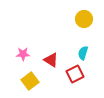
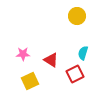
yellow circle: moved 7 px left, 3 px up
yellow square: rotated 12 degrees clockwise
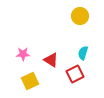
yellow circle: moved 3 px right
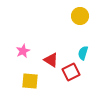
pink star: moved 3 px up; rotated 24 degrees counterclockwise
red square: moved 4 px left, 2 px up
yellow square: rotated 30 degrees clockwise
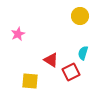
pink star: moved 5 px left, 17 px up
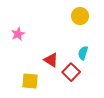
red square: rotated 18 degrees counterclockwise
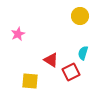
red square: rotated 18 degrees clockwise
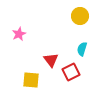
pink star: moved 1 px right
cyan semicircle: moved 1 px left, 4 px up
red triangle: rotated 21 degrees clockwise
yellow square: moved 1 px right, 1 px up
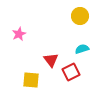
cyan semicircle: rotated 56 degrees clockwise
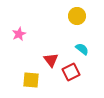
yellow circle: moved 3 px left
cyan semicircle: rotated 56 degrees clockwise
